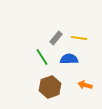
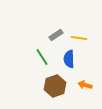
gray rectangle: moved 3 px up; rotated 16 degrees clockwise
blue semicircle: rotated 90 degrees counterclockwise
brown hexagon: moved 5 px right, 1 px up
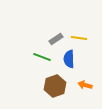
gray rectangle: moved 4 px down
green line: rotated 36 degrees counterclockwise
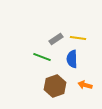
yellow line: moved 1 px left
blue semicircle: moved 3 px right
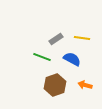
yellow line: moved 4 px right
blue semicircle: rotated 120 degrees clockwise
brown hexagon: moved 1 px up
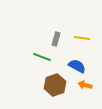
gray rectangle: rotated 40 degrees counterclockwise
blue semicircle: moved 5 px right, 7 px down
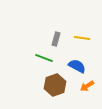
green line: moved 2 px right, 1 px down
orange arrow: moved 2 px right, 1 px down; rotated 48 degrees counterclockwise
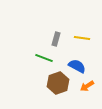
brown hexagon: moved 3 px right, 2 px up
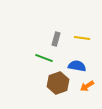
blue semicircle: rotated 18 degrees counterclockwise
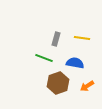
blue semicircle: moved 2 px left, 3 px up
